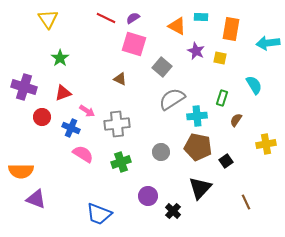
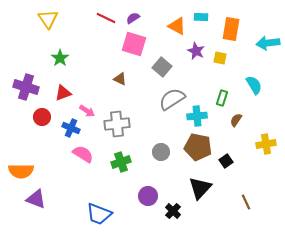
purple cross: moved 2 px right
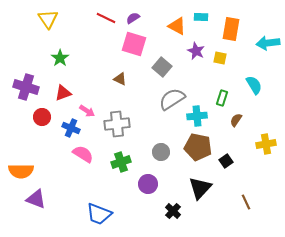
purple circle: moved 12 px up
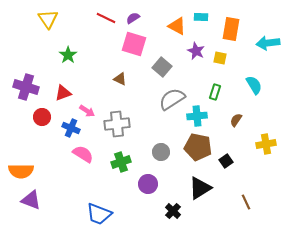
green star: moved 8 px right, 3 px up
green rectangle: moved 7 px left, 6 px up
black triangle: rotated 15 degrees clockwise
purple triangle: moved 5 px left, 1 px down
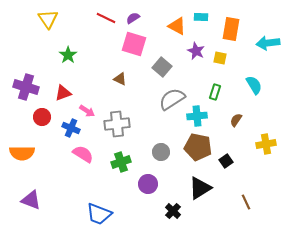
orange semicircle: moved 1 px right, 18 px up
